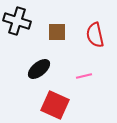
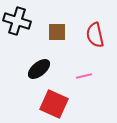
red square: moved 1 px left, 1 px up
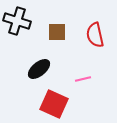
pink line: moved 1 px left, 3 px down
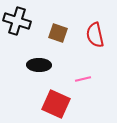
brown square: moved 1 px right, 1 px down; rotated 18 degrees clockwise
black ellipse: moved 4 px up; rotated 40 degrees clockwise
red square: moved 2 px right
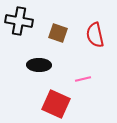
black cross: moved 2 px right; rotated 8 degrees counterclockwise
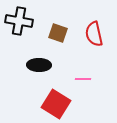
red semicircle: moved 1 px left, 1 px up
pink line: rotated 14 degrees clockwise
red square: rotated 8 degrees clockwise
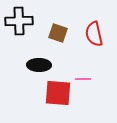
black cross: rotated 12 degrees counterclockwise
red square: moved 2 px right, 11 px up; rotated 28 degrees counterclockwise
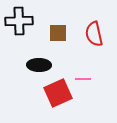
brown square: rotated 18 degrees counterclockwise
red square: rotated 28 degrees counterclockwise
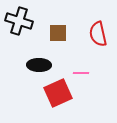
black cross: rotated 20 degrees clockwise
red semicircle: moved 4 px right
pink line: moved 2 px left, 6 px up
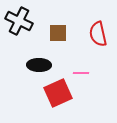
black cross: rotated 8 degrees clockwise
